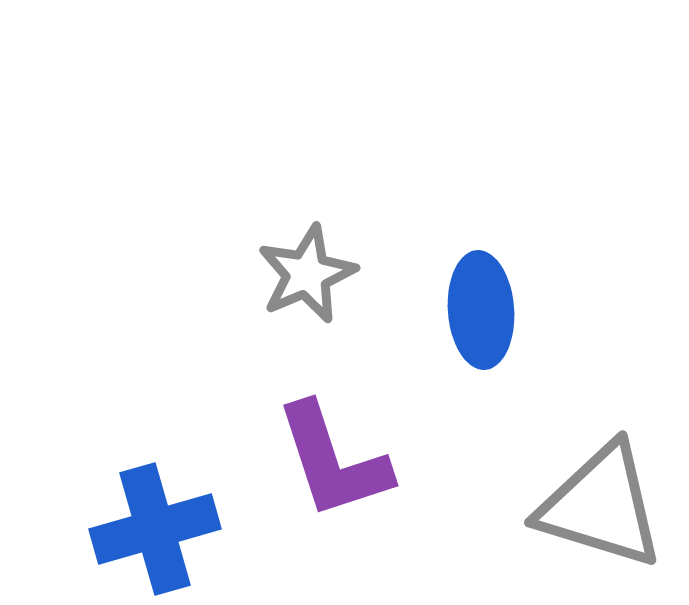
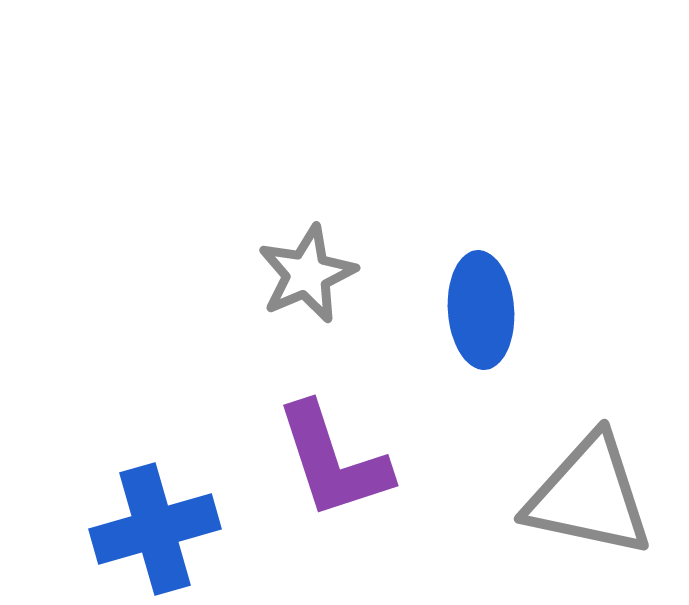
gray triangle: moved 12 px left, 10 px up; rotated 5 degrees counterclockwise
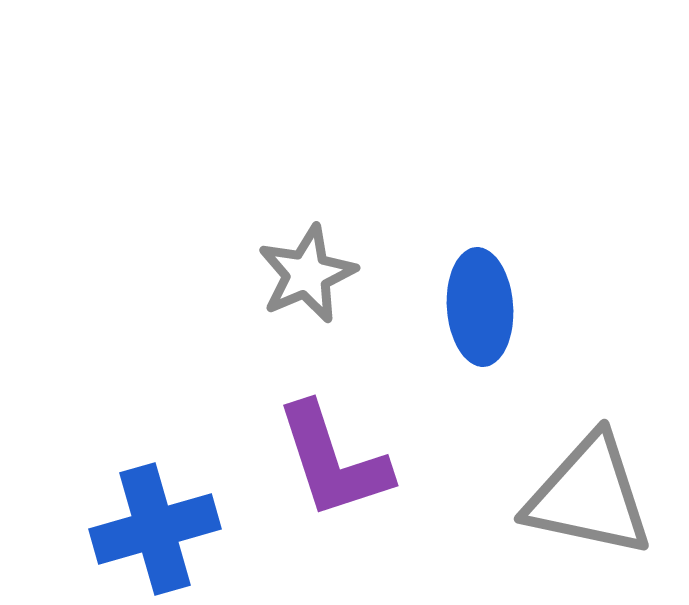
blue ellipse: moved 1 px left, 3 px up
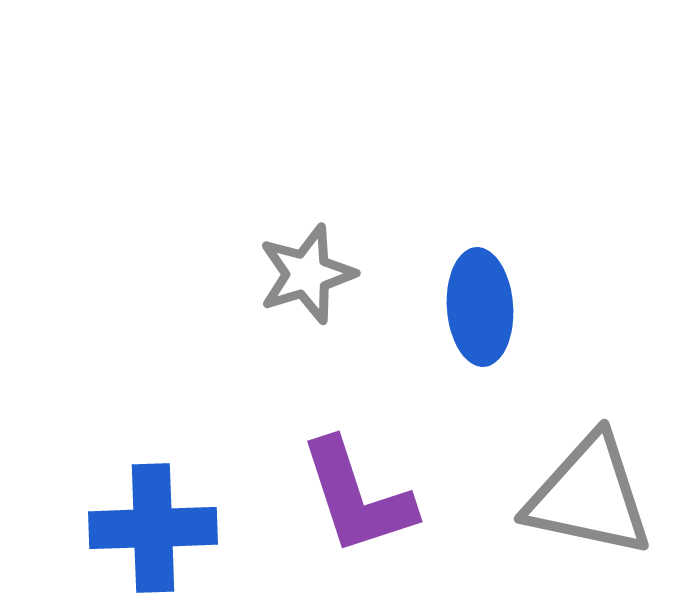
gray star: rotated 6 degrees clockwise
purple L-shape: moved 24 px right, 36 px down
blue cross: moved 2 px left, 1 px up; rotated 14 degrees clockwise
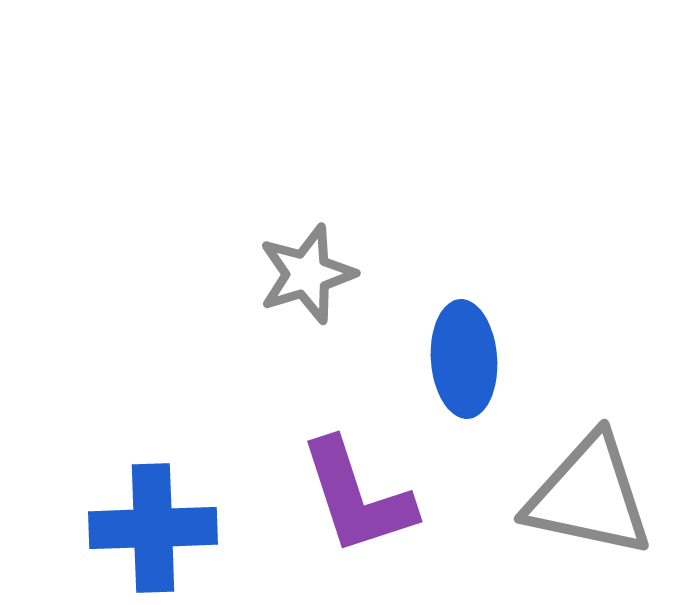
blue ellipse: moved 16 px left, 52 px down
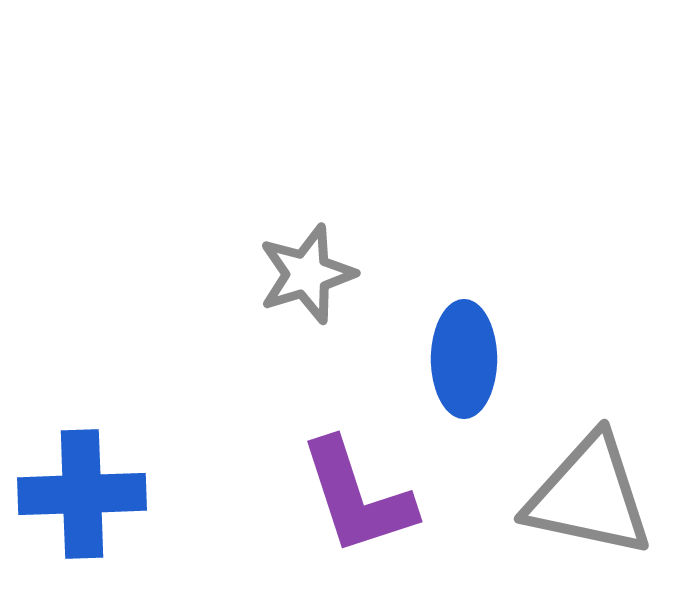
blue ellipse: rotated 4 degrees clockwise
blue cross: moved 71 px left, 34 px up
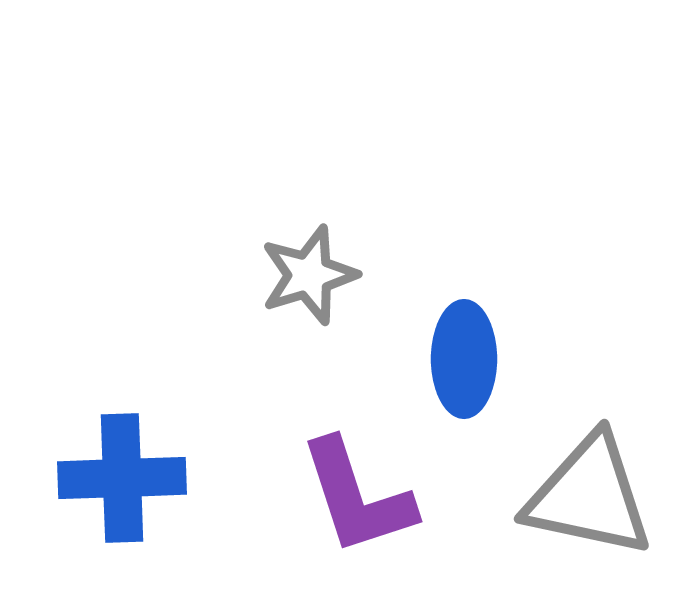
gray star: moved 2 px right, 1 px down
blue cross: moved 40 px right, 16 px up
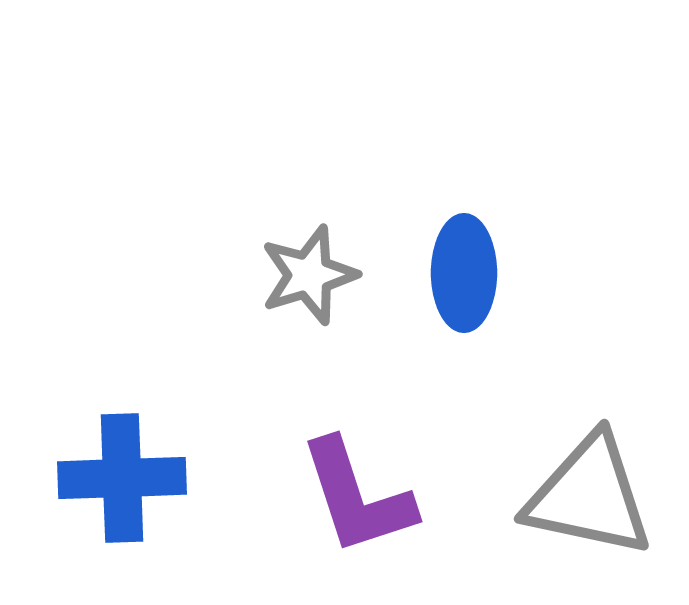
blue ellipse: moved 86 px up
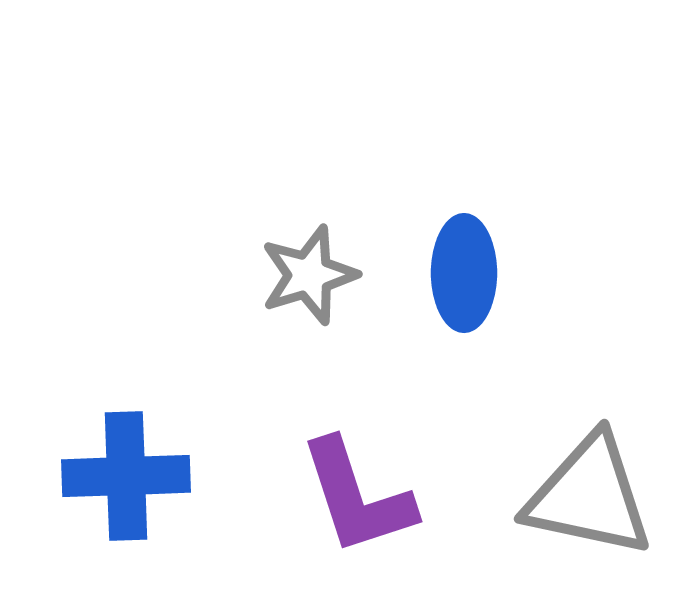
blue cross: moved 4 px right, 2 px up
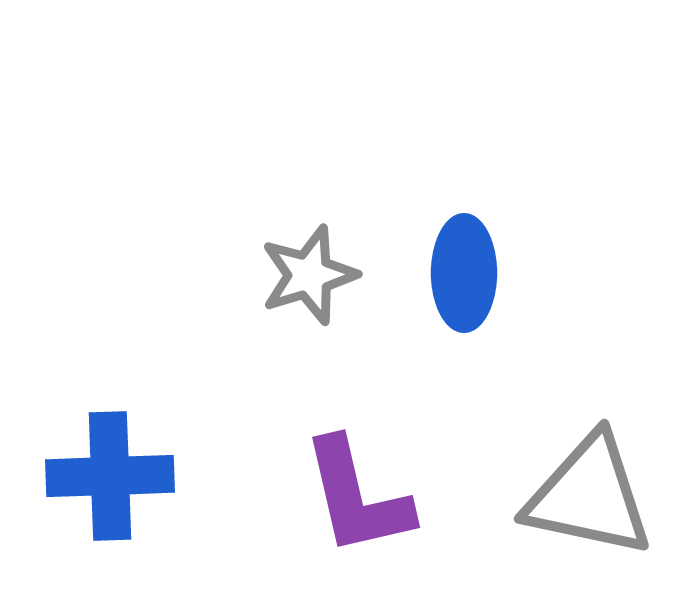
blue cross: moved 16 px left
purple L-shape: rotated 5 degrees clockwise
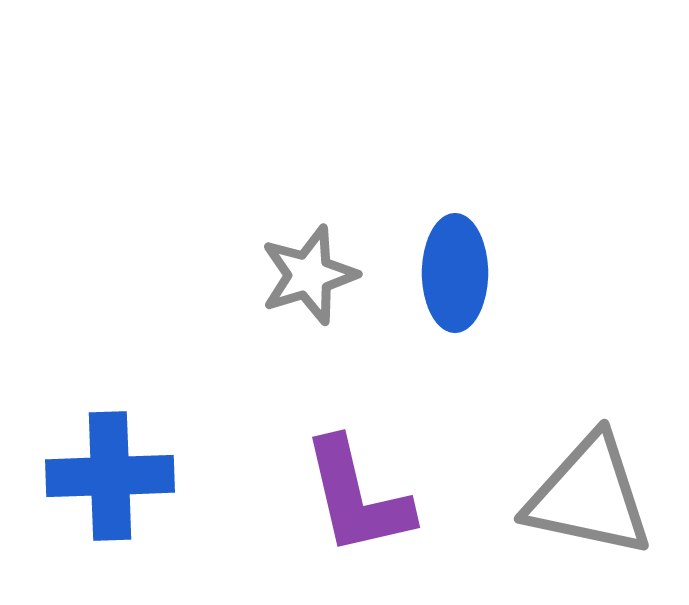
blue ellipse: moved 9 px left
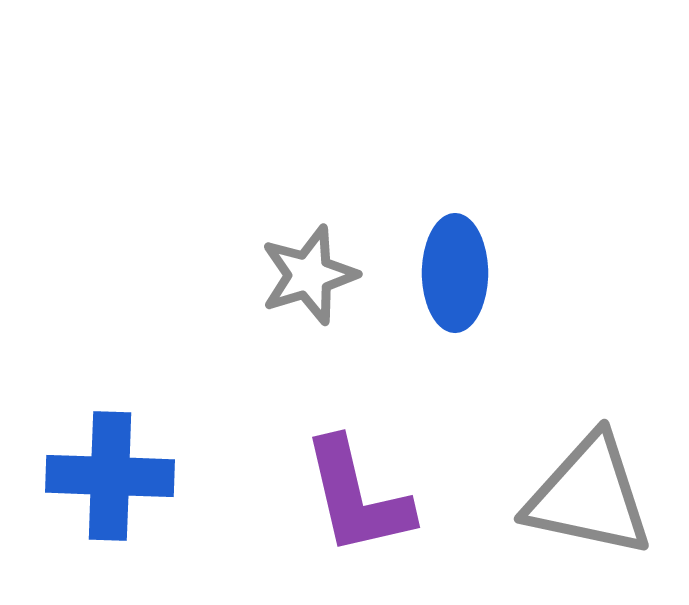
blue cross: rotated 4 degrees clockwise
